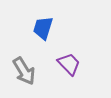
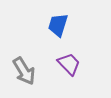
blue trapezoid: moved 15 px right, 3 px up
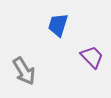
purple trapezoid: moved 23 px right, 7 px up
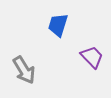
gray arrow: moved 1 px up
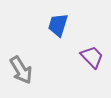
gray arrow: moved 3 px left
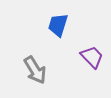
gray arrow: moved 14 px right
